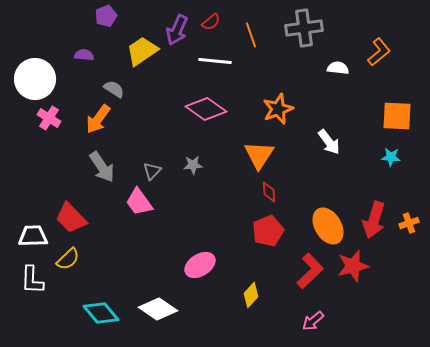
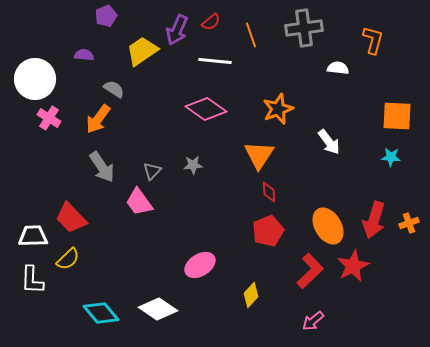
orange L-shape: moved 6 px left, 12 px up; rotated 36 degrees counterclockwise
red star: rotated 12 degrees counterclockwise
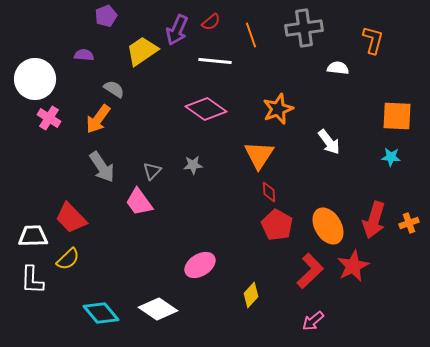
red pentagon: moved 9 px right, 6 px up; rotated 20 degrees counterclockwise
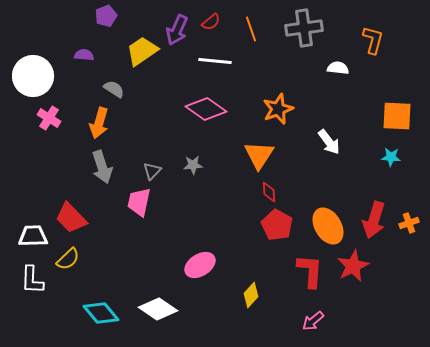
orange line: moved 6 px up
white circle: moved 2 px left, 3 px up
orange arrow: moved 1 px right, 4 px down; rotated 20 degrees counterclockwise
gray arrow: rotated 16 degrees clockwise
pink trapezoid: rotated 48 degrees clockwise
red L-shape: rotated 42 degrees counterclockwise
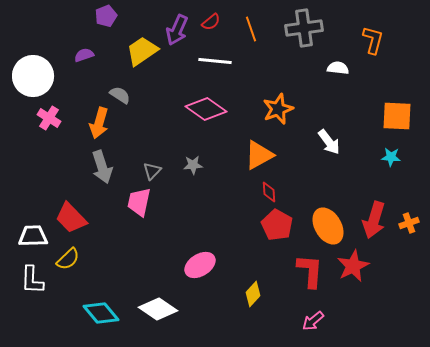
purple semicircle: rotated 24 degrees counterclockwise
gray semicircle: moved 6 px right, 6 px down
orange triangle: rotated 28 degrees clockwise
yellow diamond: moved 2 px right, 1 px up
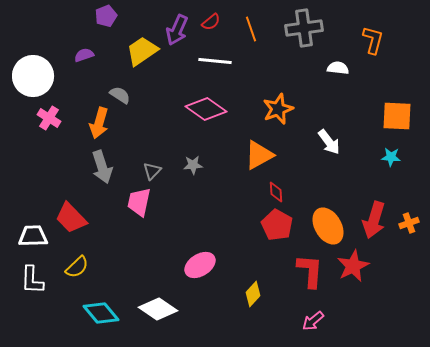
red diamond: moved 7 px right
yellow semicircle: moved 9 px right, 8 px down
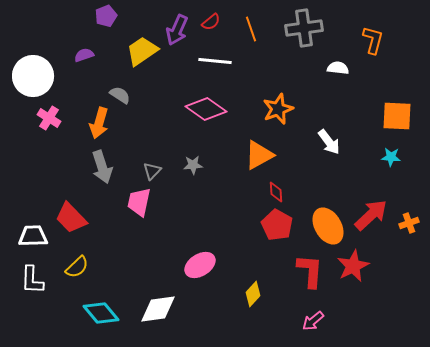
red arrow: moved 3 px left, 5 px up; rotated 150 degrees counterclockwise
white diamond: rotated 42 degrees counterclockwise
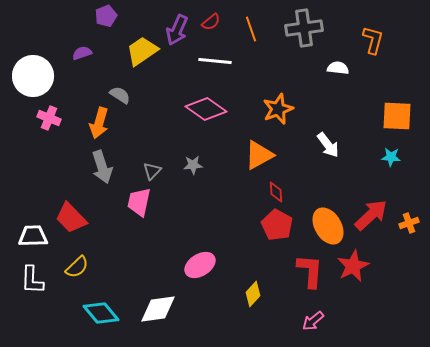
purple semicircle: moved 2 px left, 2 px up
pink cross: rotated 10 degrees counterclockwise
white arrow: moved 1 px left, 3 px down
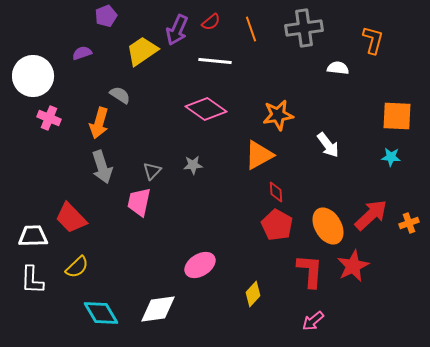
orange star: moved 6 px down; rotated 12 degrees clockwise
cyan diamond: rotated 9 degrees clockwise
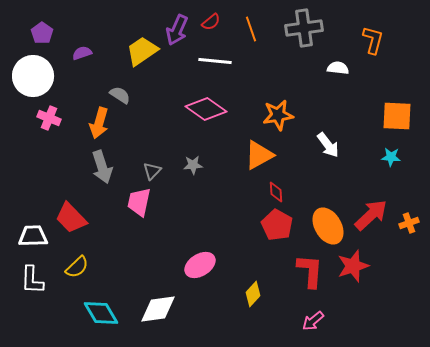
purple pentagon: moved 64 px left, 17 px down; rotated 15 degrees counterclockwise
red star: rotated 8 degrees clockwise
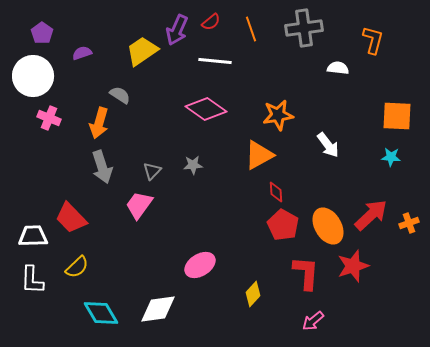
pink trapezoid: moved 3 px down; rotated 24 degrees clockwise
red pentagon: moved 6 px right
red L-shape: moved 4 px left, 2 px down
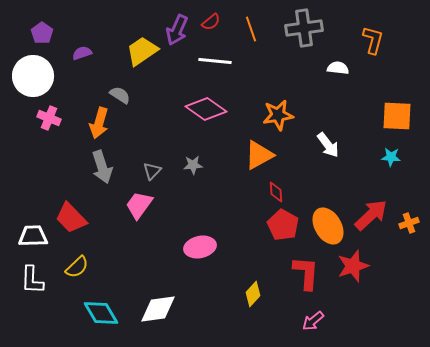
pink ellipse: moved 18 px up; rotated 20 degrees clockwise
